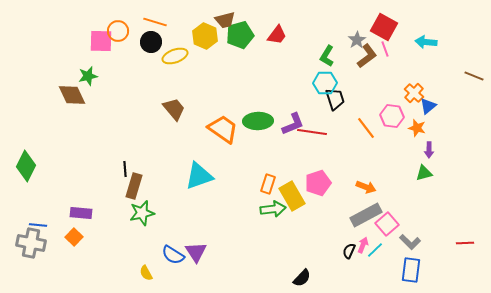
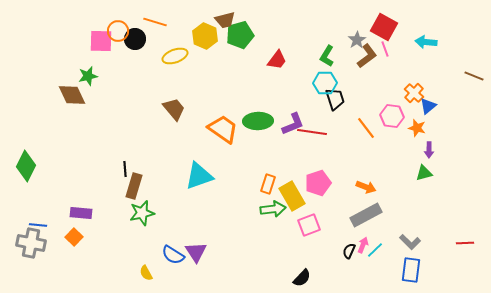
red trapezoid at (277, 35): moved 25 px down
black circle at (151, 42): moved 16 px left, 3 px up
pink square at (387, 224): moved 78 px left, 1 px down; rotated 20 degrees clockwise
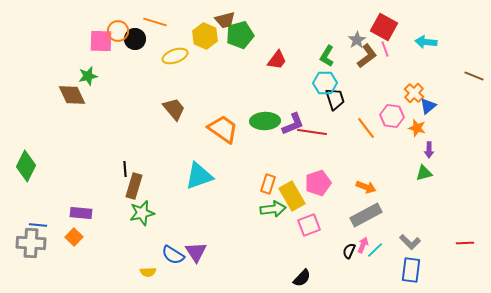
green ellipse at (258, 121): moved 7 px right
gray cross at (31, 243): rotated 8 degrees counterclockwise
yellow semicircle at (146, 273): moved 2 px right, 1 px up; rotated 63 degrees counterclockwise
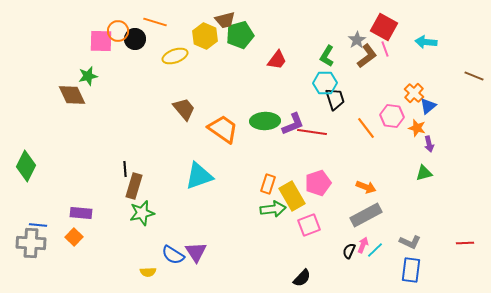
brown trapezoid at (174, 109): moved 10 px right
purple arrow at (429, 150): moved 6 px up; rotated 14 degrees counterclockwise
gray L-shape at (410, 242): rotated 20 degrees counterclockwise
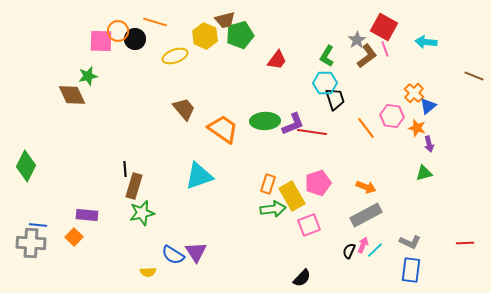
purple rectangle at (81, 213): moved 6 px right, 2 px down
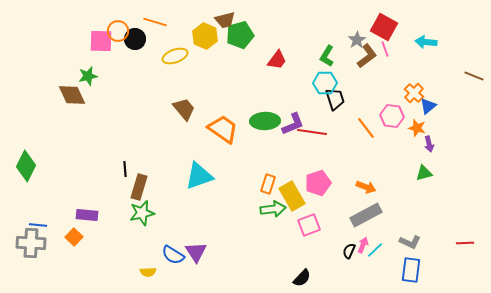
brown rectangle at (134, 186): moved 5 px right, 1 px down
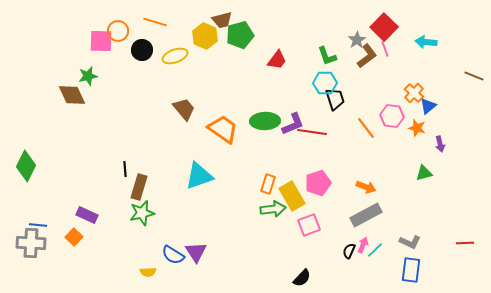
brown trapezoid at (225, 20): moved 3 px left
red square at (384, 27): rotated 16 degrees clockwise
black circle at (135, 39): moved 7 px right, 11 px down
green L-shape at (327, 56): rotated 50 degrees counterclockwise
purple arrow at (429, 144): moved 11 px right
purple rectangle at (87, 215): rotated 20 degrees clockwise
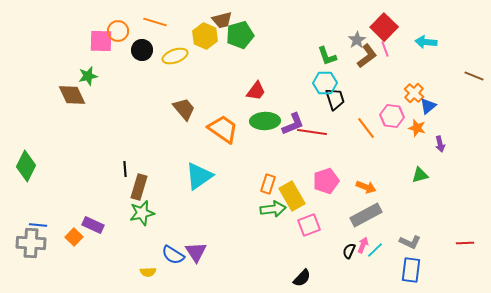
red trapezoid at (277, 60): moved 21 px left, 31 px down
green triangle at (424, 173): moved 4 px left, 2 px down
cyan triangle at (199, 176): rotated 16 degrees counterclockwise
pink pentagon at (318, 183): moved 8 px right, 2 px up
purple rectangle at (87, 215): moved 6 px right, 10 px down
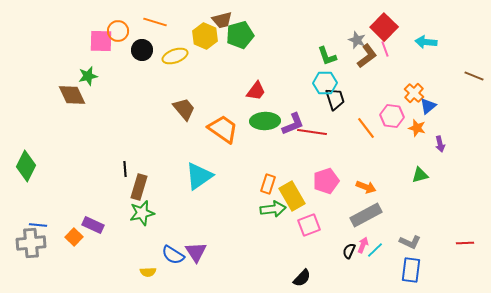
gray star at (357, 40): rotated 18 degrees counterclockwise
gray cross at (31, 243): rotated 8 degrees counterclockwise
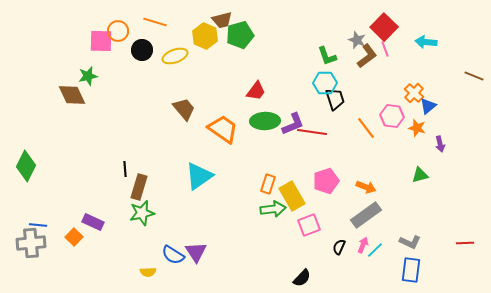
gray rectangle at (366, 215): rotated 8 degrees counterclockwise
purple rectangle at (93, 225): moved 3 px up
black semicircle at (349, 251): moved 10 px left, 4 px up
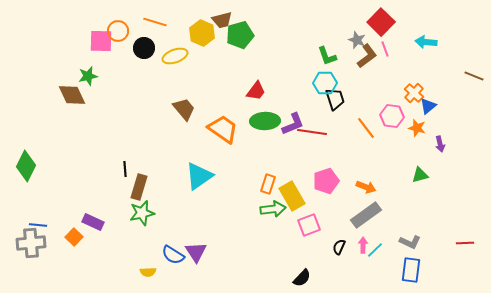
red square at (384, 27): moved 3 px left, 5 px up
yellow hexagon at (205, 36): moved 3 px left, 3 px up
black circle at (142, 50): moved 2 px right, 2 px up
pink arrow at (363, 245): rotated 21 degrees counterclockwise
